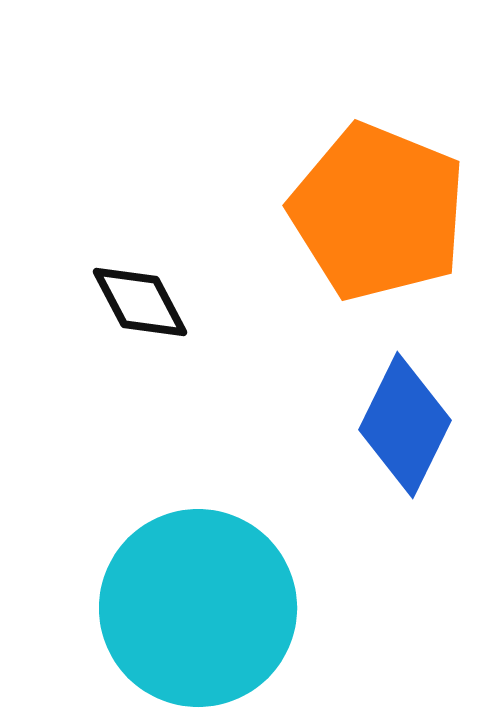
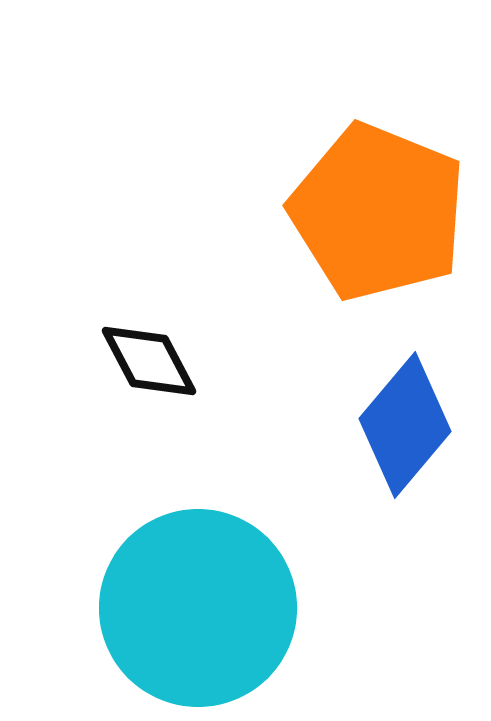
black diamond: moved 9 px right, 59 px down
blue diamond: rotated 14 degrees clockwise
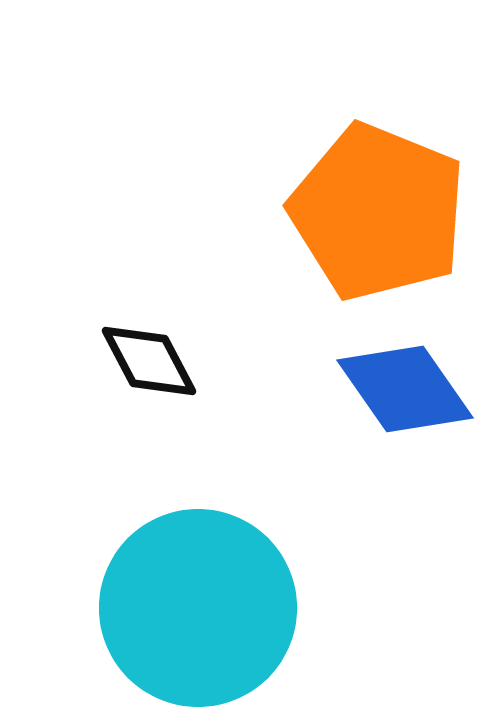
blue diamond: moved 36 px up; rotated 75 degrees counterclockwise
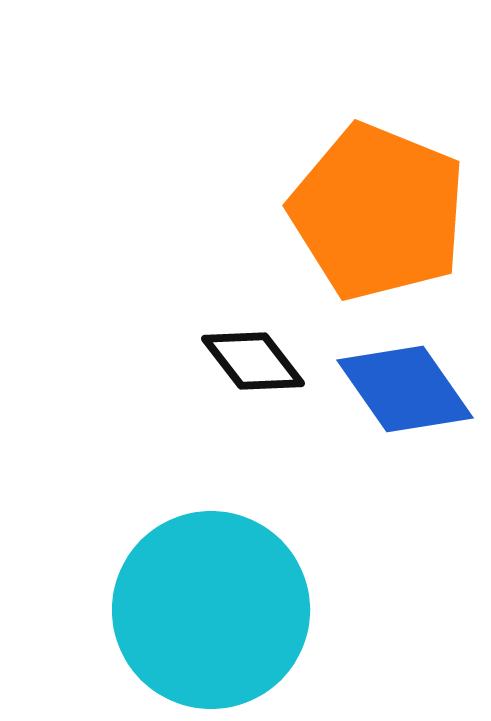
black diamond: moved 104 px right; rotated 10 degrees counterclockwise
cyan circle: moved 13 px right, 2 px down
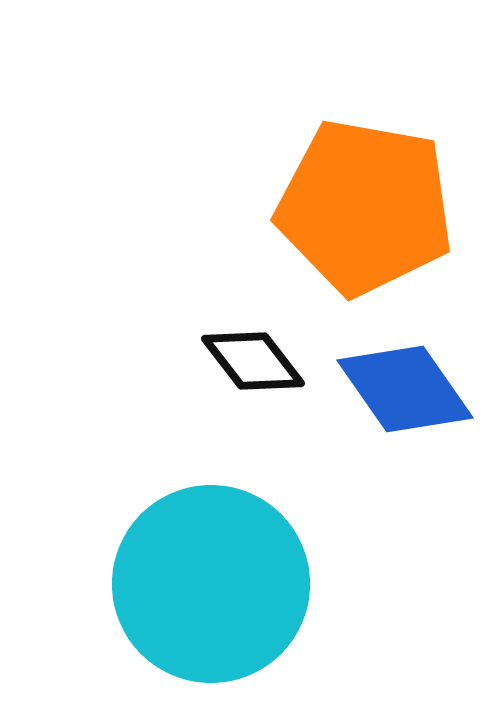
orange pentagon: moved 13 px left, 5 px up; rotated 12 degrees counterclockwise
cyan circle: moved 26 px up
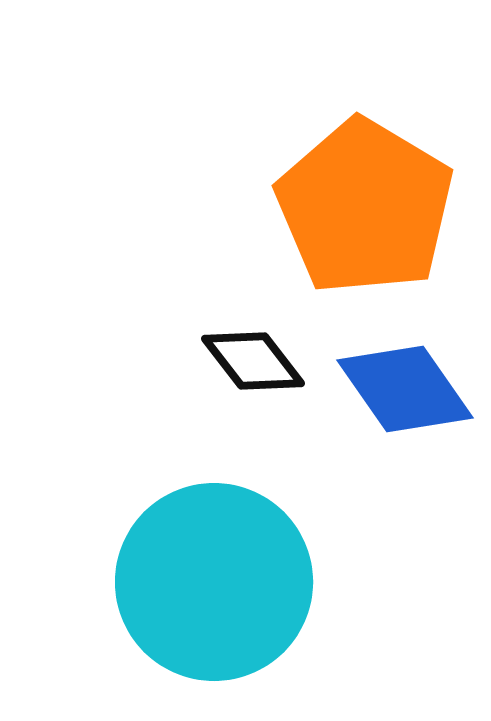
orange pentagon: rotated 21 degrees clockwise
cyan circle: moved 3 px right, 2 px up
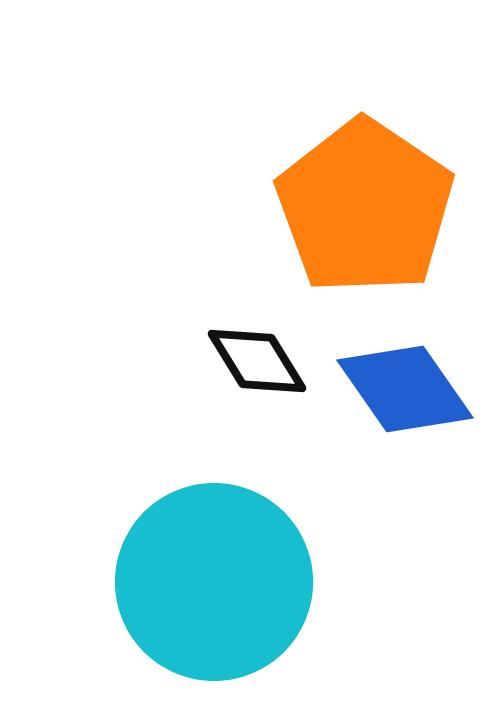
orange pentagon: rotated 3 degrees clockwise
black diamond: moved 4 px right; rotated 6 degrees clockwise
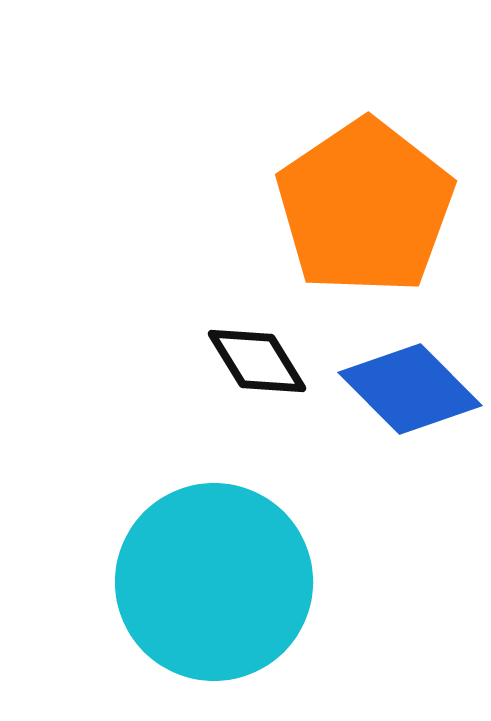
orange pentagon: rotated 4 degrees clockwise
blue diamond: moved 5 px right; rotated 10 degrees counterclockwise
